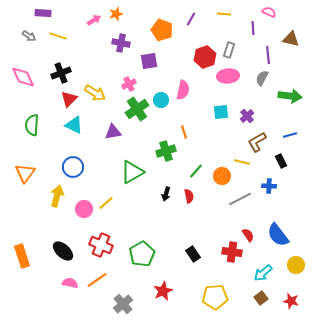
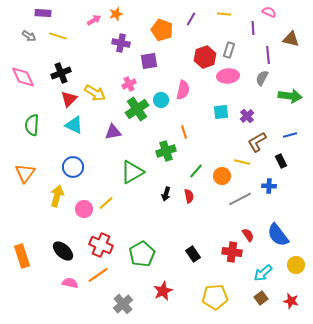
orange line at (97, 280): moved 1 px right, 5 px up
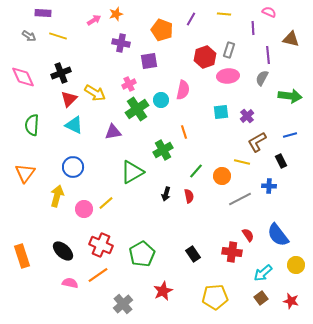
green cross at (166, 151): moved 3 px left, 1 px up; rotated 12 degrees counterclockwise
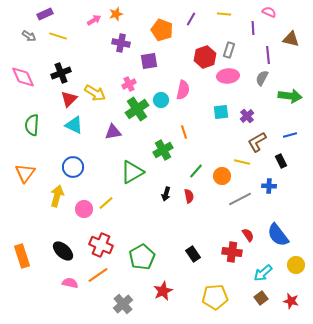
purple rectangle at (43, 13): moved 2 px right, 1 px down; rotated 28 degrees counterclockwise
green pentagon at (142, 254): moved 3 px down
